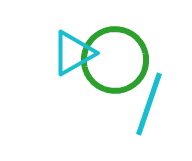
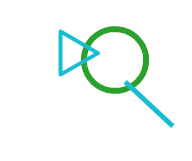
cyan line: rotated 66 degrees counterclockwise
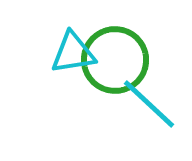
cyan triangle: rotated 21 degrees clockwise
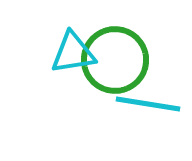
cyan line: moved 1 px left; rotated 34 degrees counterclockwise
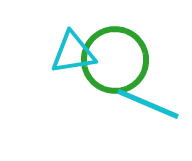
cyan line: rotated 14 degrees clockwise
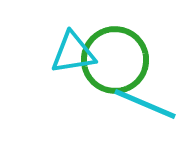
cyan line: moved 3 px left
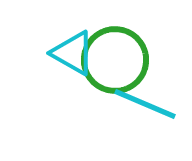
cyan triangle: rotated 39 degrees clockwise
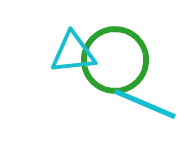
cyan triangle: rotated 36 degrees counterclockwise
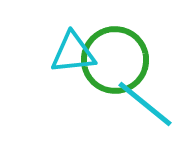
cyan line: rotated 16 degrees clockwise
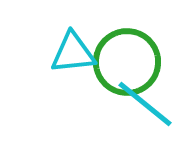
green circle: moved 12 px right, 2 px down
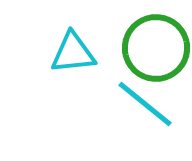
green circle: moved 29 px right, 14 px up
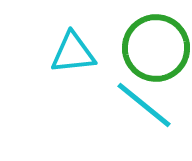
cyan line: moved 1 px left, 1 px down
